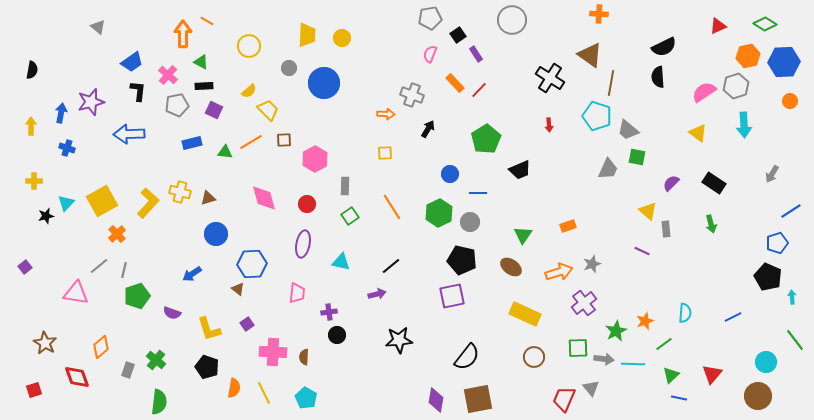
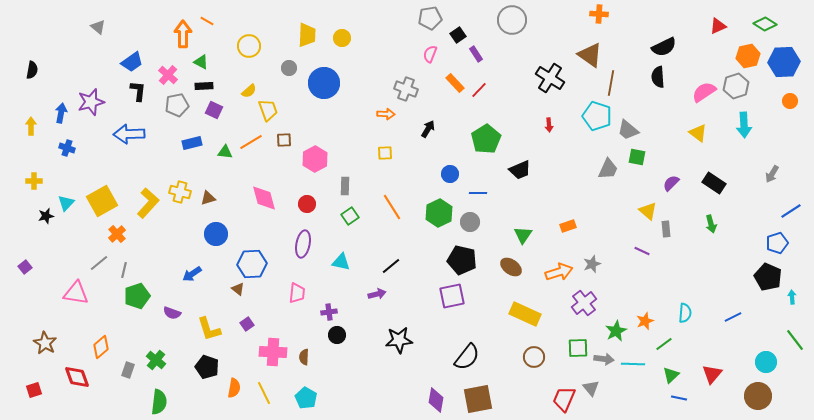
gray cross at (412, 95): moved 6 px left, 6 px up
yellow trapezoid at (268, 110): rotated 25 degrees clockwise
gray line at (99, 266): moved 3 px up
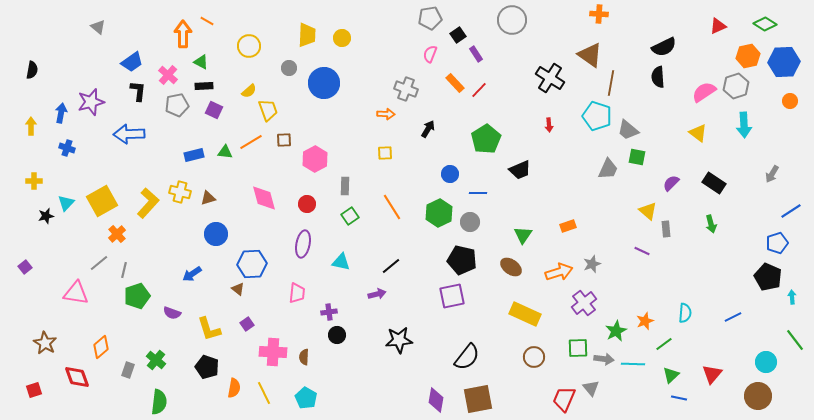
blue rectangle at (192, 143): moved 2 px right, 12 px down
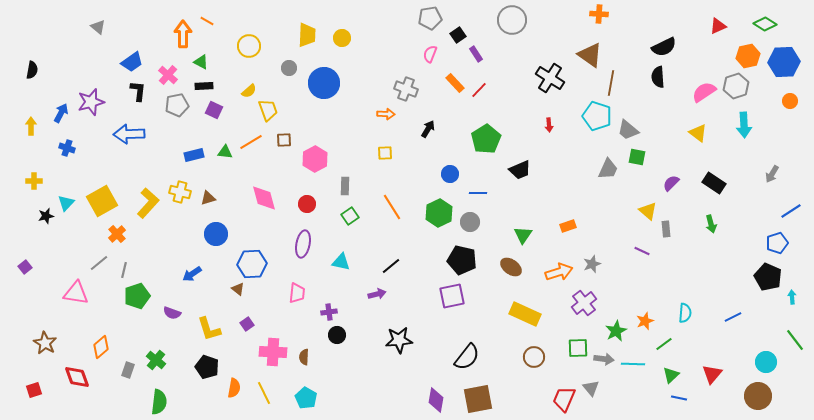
blue arrow at (61, 113): rotated 18 degrees clockwise
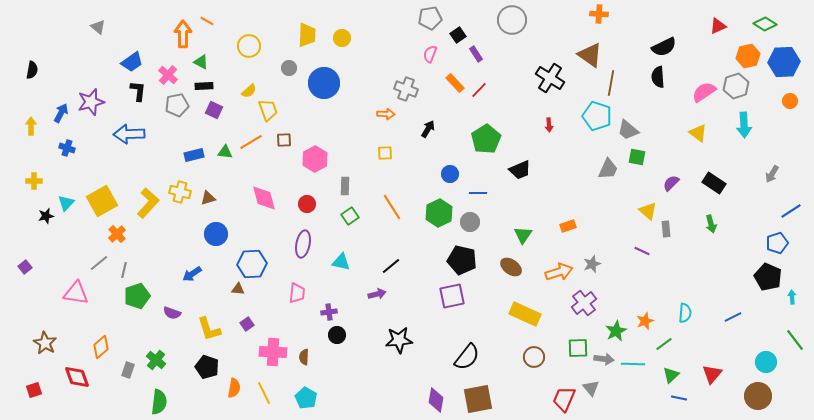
brown triangle at (238, 289): rotated 32 degrees counterclockwise
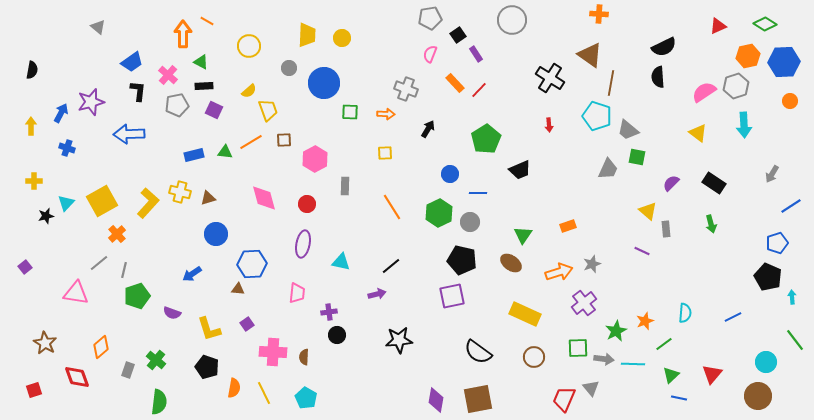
blue line at (791, 211): moved 5 px up
green square at (350, 216): moved 104 px up; rotated 36 degrees clockwise
brown ellipse at (511, 267): moved 4 px up
black semicircle at (467, 357): moved 11 px right, 5 px up; rotated 88 degrees clockwise
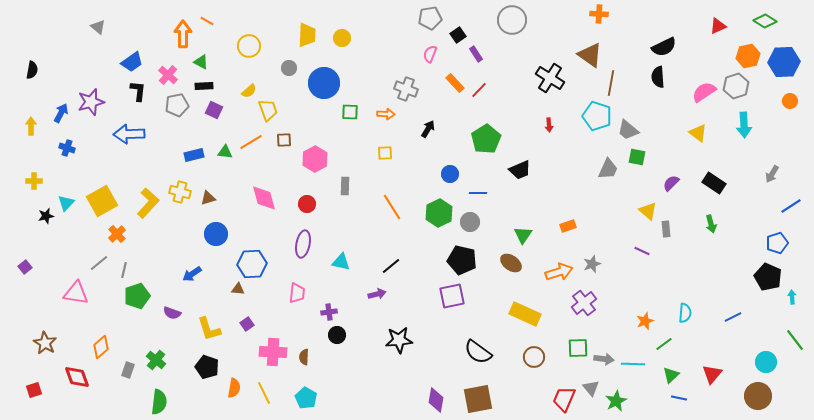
green diamond at (765, 24): moved 3 px up
green star at (616, 331): moved 70 px down
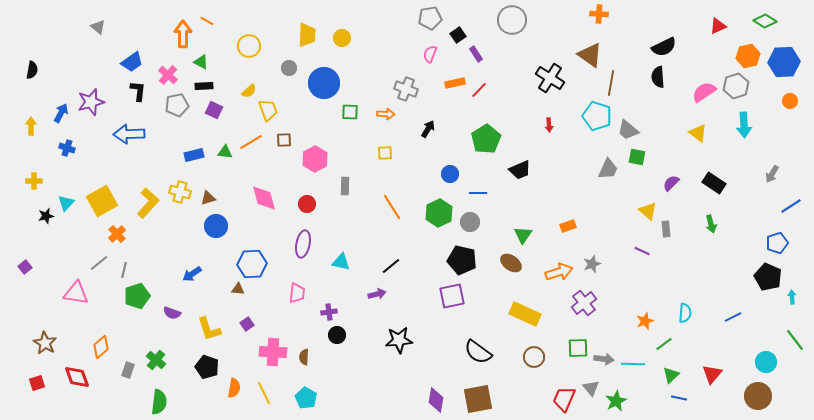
orange rectangle at (455, 83): rotated 60 degrees counterclockwise
blue circle at (216, 234): moved 8 px up
red square at (34, 390): moved 3 px right, 7 px up
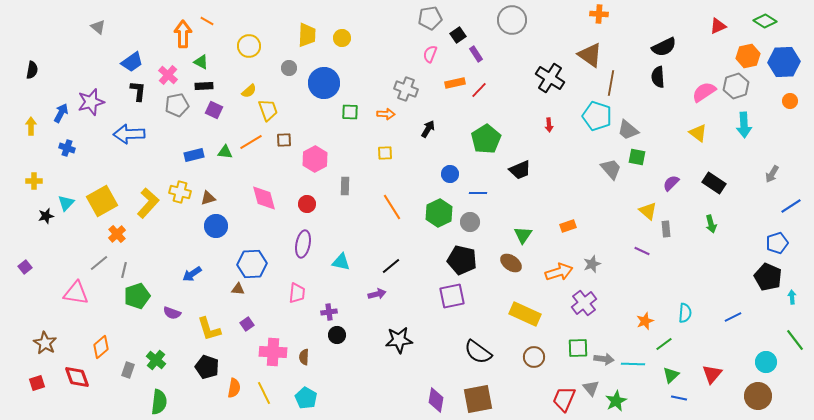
gray trapezoid at (608, 169): moved 3 px right; rotated 65 degrees counterclockwise
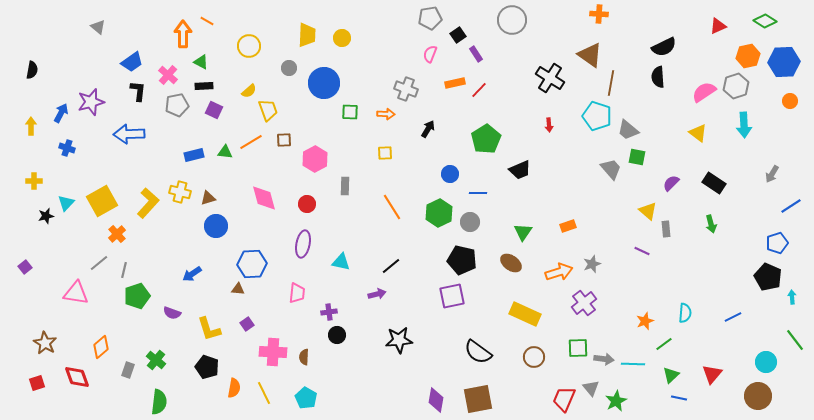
green triangle at (523, 235): moved 3 px up
